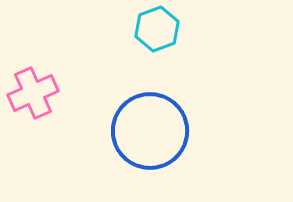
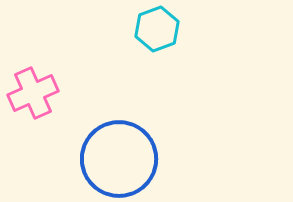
blue circle: moved 31 px left, 28 px down
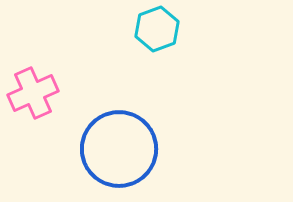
blue circle: moved 10 px up
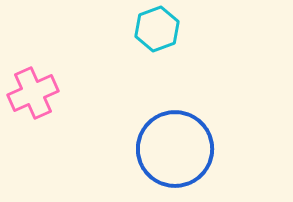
blue circle: moved 56 px right
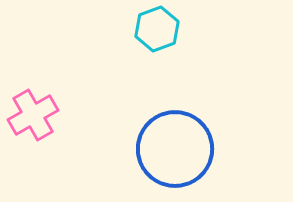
pink cross: moved 22 px down; rotated 6 degrees counterclockwise
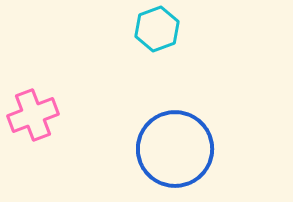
pink cross: rotated 9 degrees clockwise
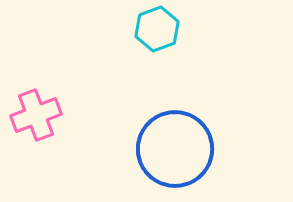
pink cross: moved 3 px right
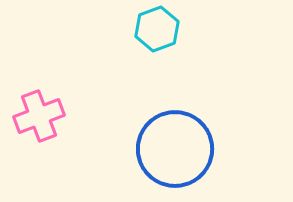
pink cross: moved 3 px right, 1 px down
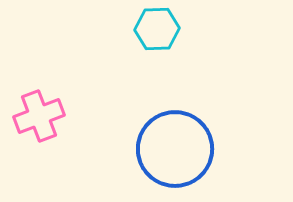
cyan hexagon: rotated 18 degrees clockwise
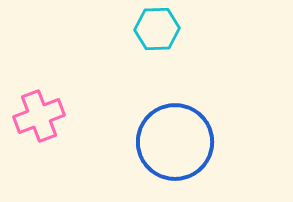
blue circle: moved 7 px up
